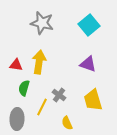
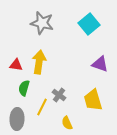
cyan square: moved 1 px up
purple triangle: moved 12 px right
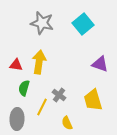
cyan square: moved 6 px left
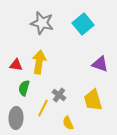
yellow line: moved 1 px right, 1 px down
gray ellipse: moved 1 px left, 1 px up
yellow semicircle: moved 1 px right
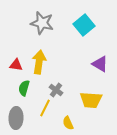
cyan square: moved 1 px right, 1 px down
purple triangle: rotated 12 degrees clockwise
gray cross: moved 3 px left, 5 px up
yellow trapezoid: moved 2 px left; rotated 70 degrees counterclockwise
yellow line: moved 2 px right
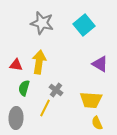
yellow semicircle: moved 29 px right
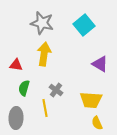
yellow arrow: moved 5 px right, 8 px up
yellow line: rotated 36 degrees counterclockwise
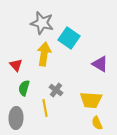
cyan square: moved 15 px left, 13 px down; rotated 15 degrees counterclockwise
red triangle: rotated 40 degrees clockwise
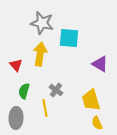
cyan square: rotated 30 degrees counterclockwise
yellow arrow: moved 4 px left
green semicircle: moved 3 px down
yellow trapezoid: rotated 70 degrees clockwise
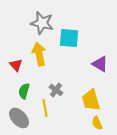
yellow arrow: moved 1 px left; rotated 20 degrees counterclockwise
gray ellipse: moved 3 px right; rotated 45 degrees counterclockwise
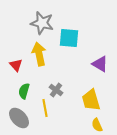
yellow semicircle: moved 2 px down
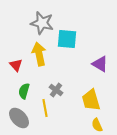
cyan square: moved 2 px left, 1 px down
